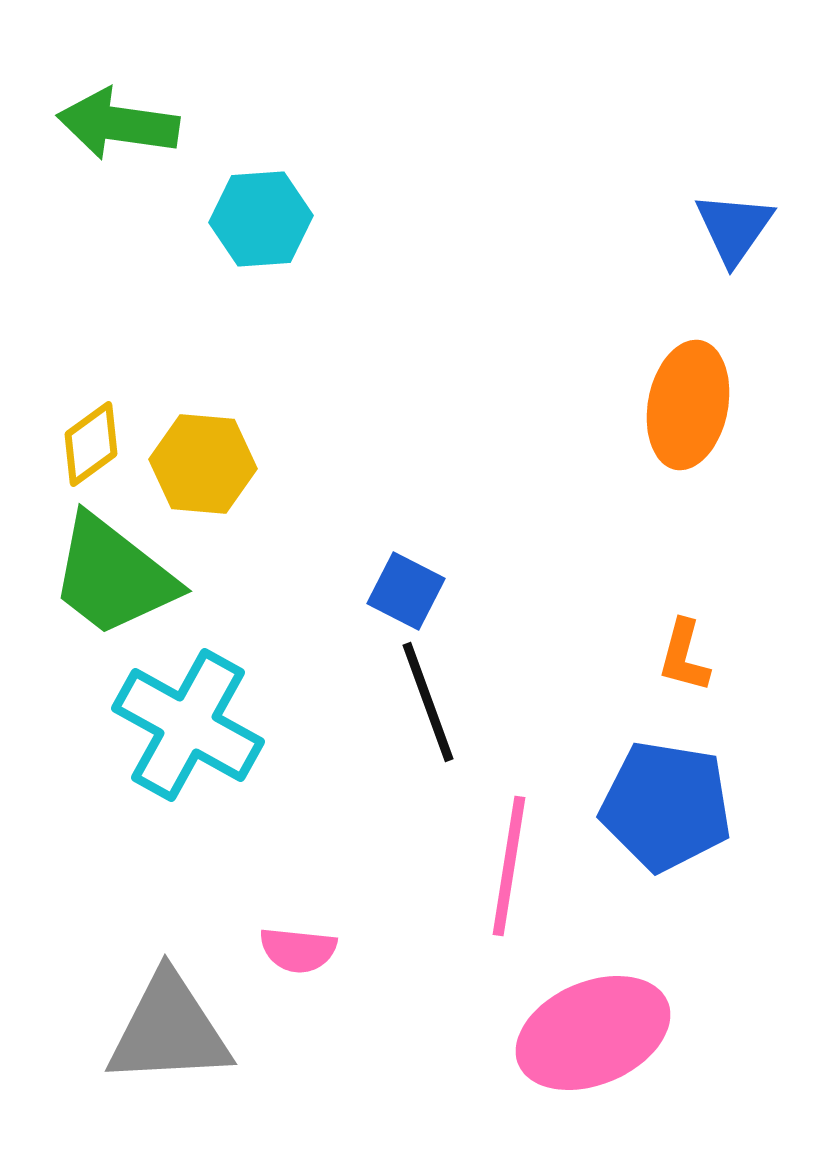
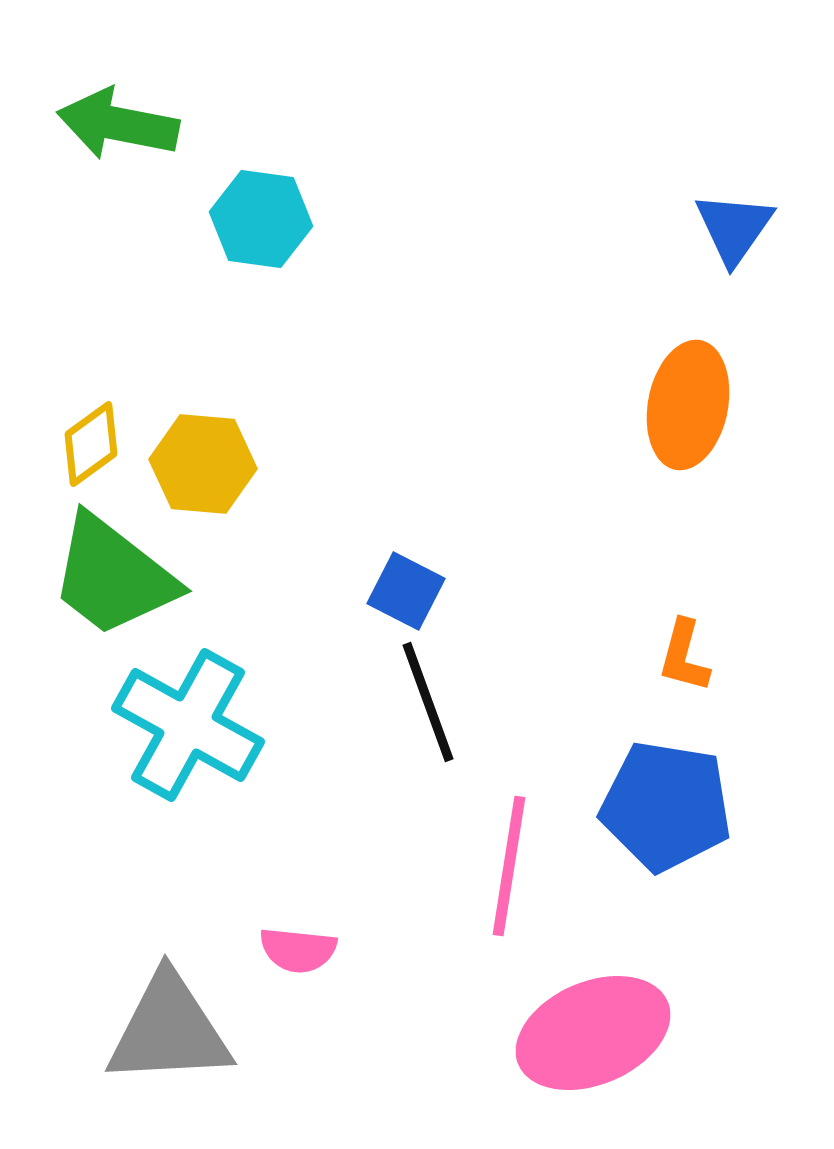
green arrow: rotated 3 degrees clockwise
cyan hexagon: rotated 12 degrees clockwise
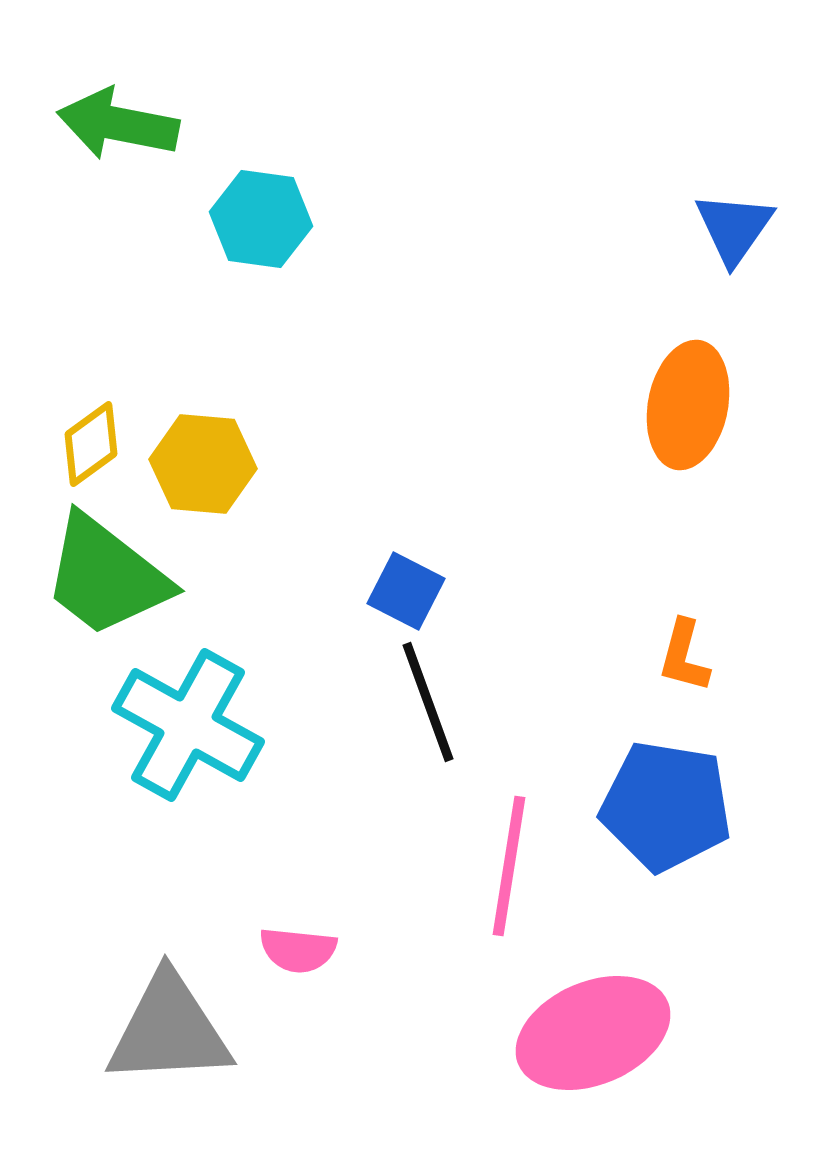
green trapezoid: moved 7 px left
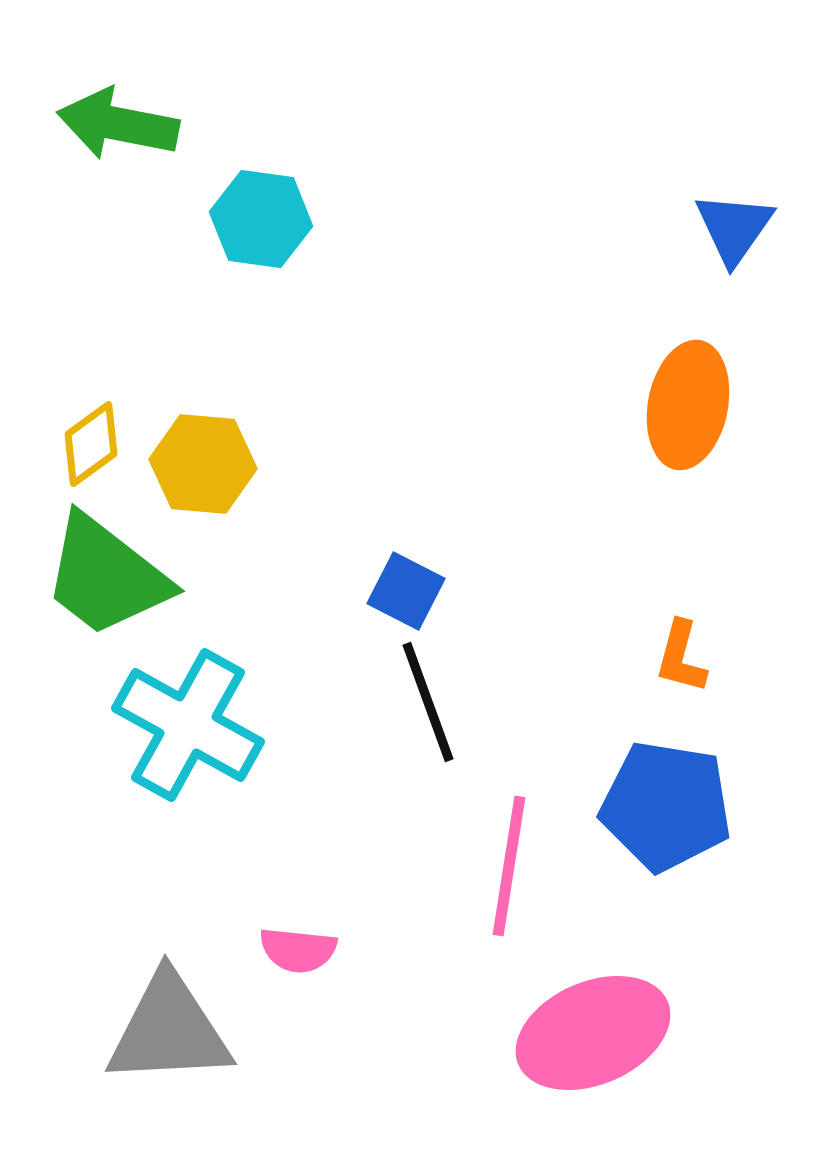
orange L-shape: moved 3 px left, 1 px down
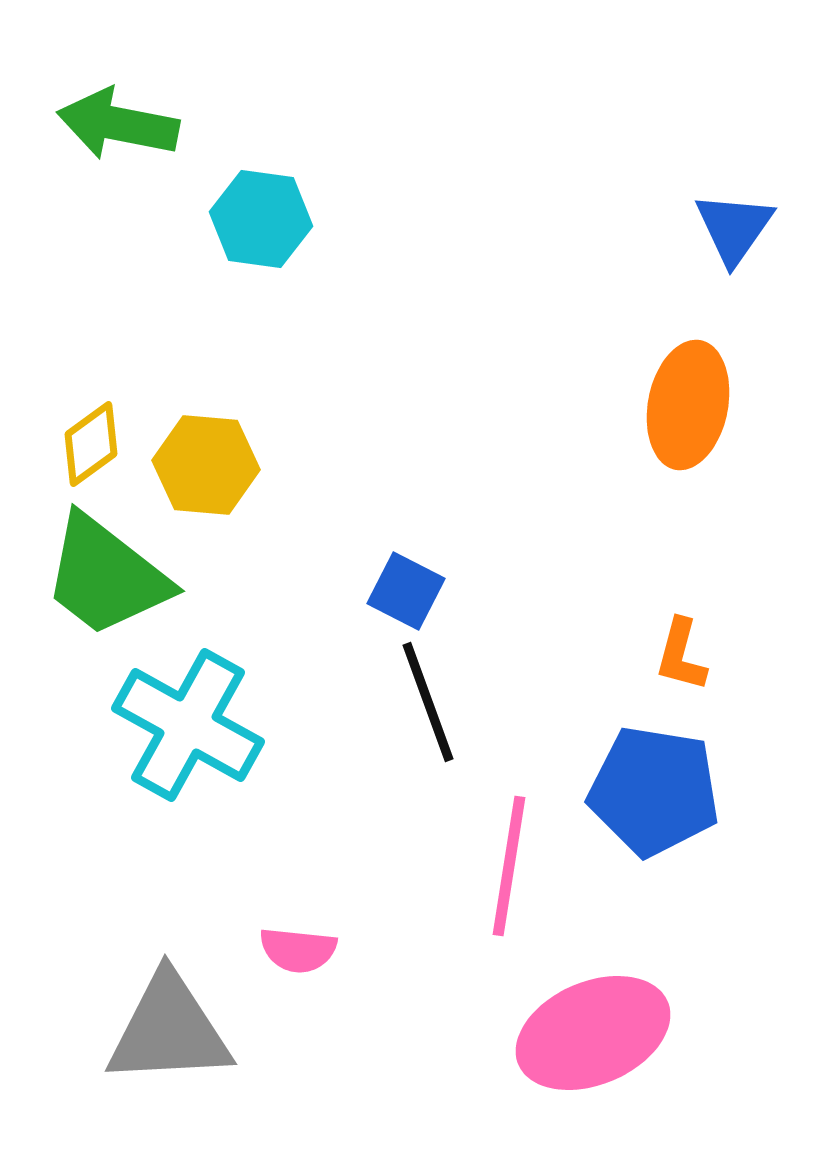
yellow hexagon: moved 3 px right, 1 px down
orange L-shape: moved 2 px up
blue pentagon: moved 12 px left, 15 px up
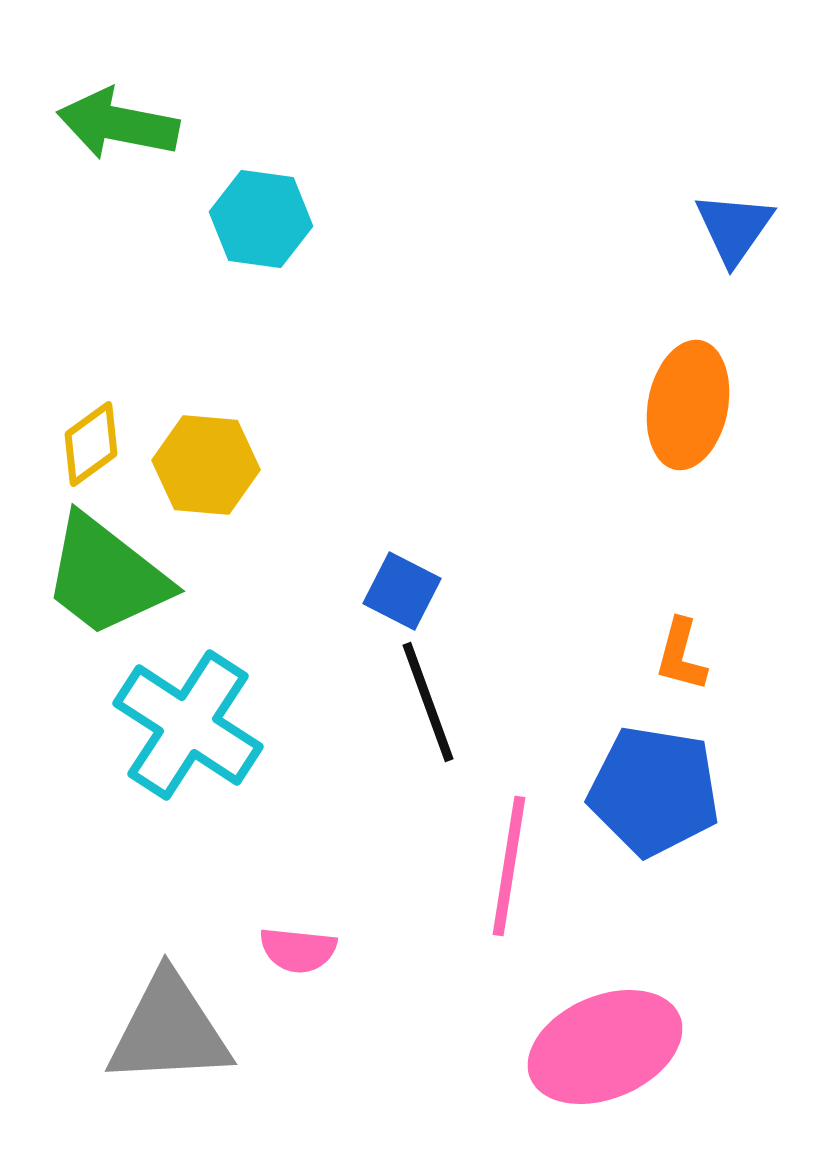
blue square: moved 4 px left
cyan cross: rotated 4 degrees clockwise
pink ellipse: moved 12 px right, 14 px down
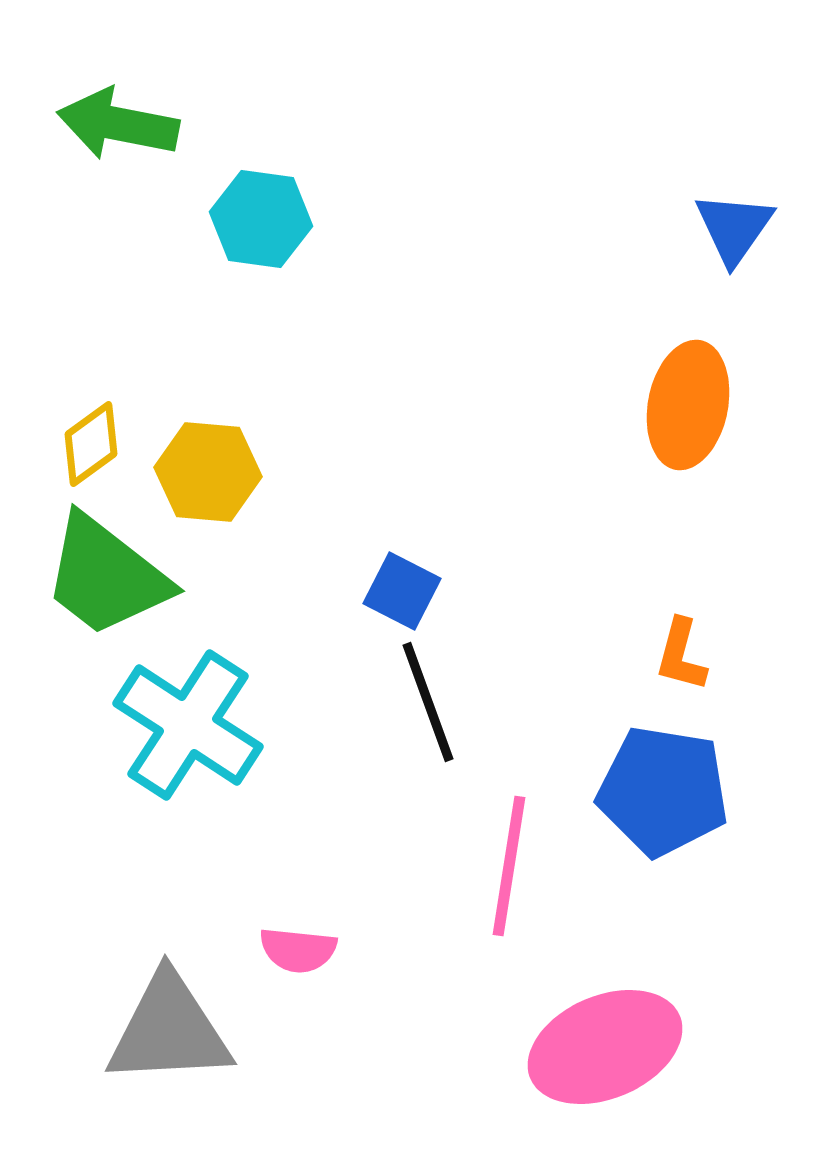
yellow hexagon: moved 2 px right, 7 px down
blue pentagon: moved 9 px right
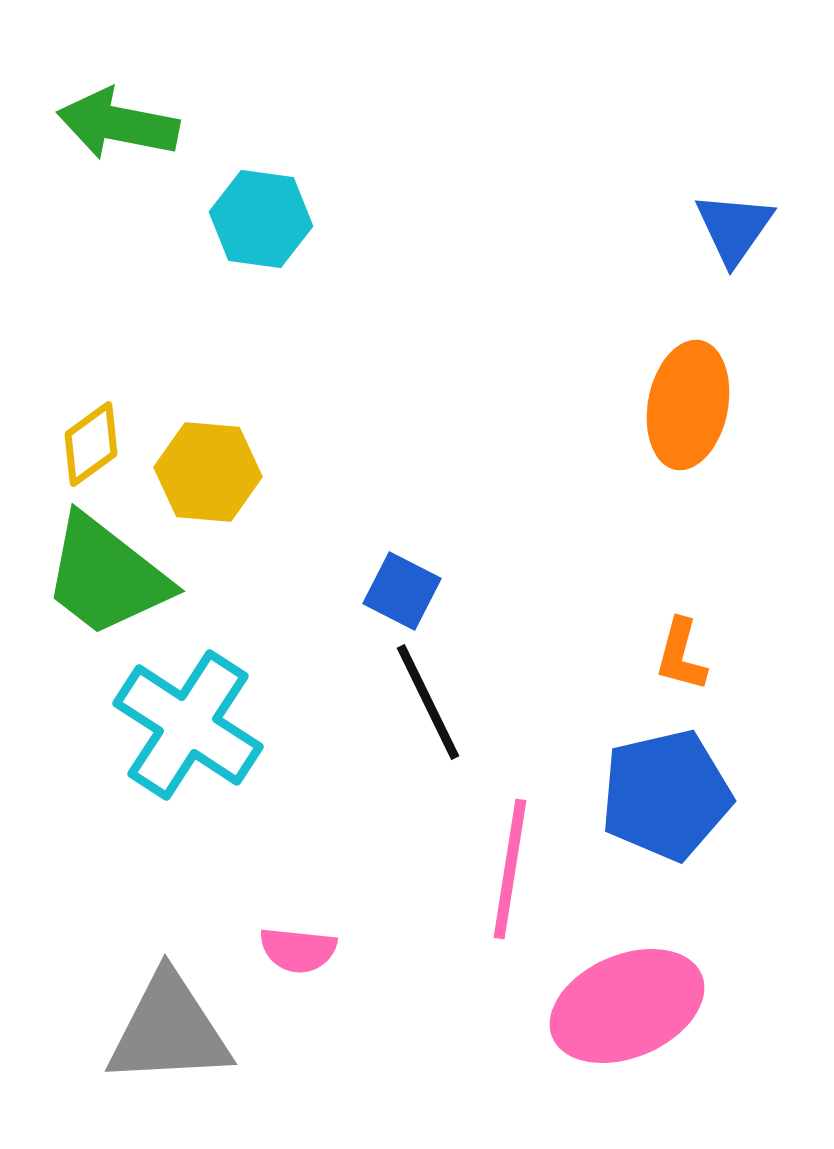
black line: rotated 6 degrees counterclockwise
blue pentagon: moved 3 px right, 4 px down; rotated 22 degrees counterclockwise
pink line: moved 1 px right, 3 px down
pink ellipse: moved 22 px right, 41 px up
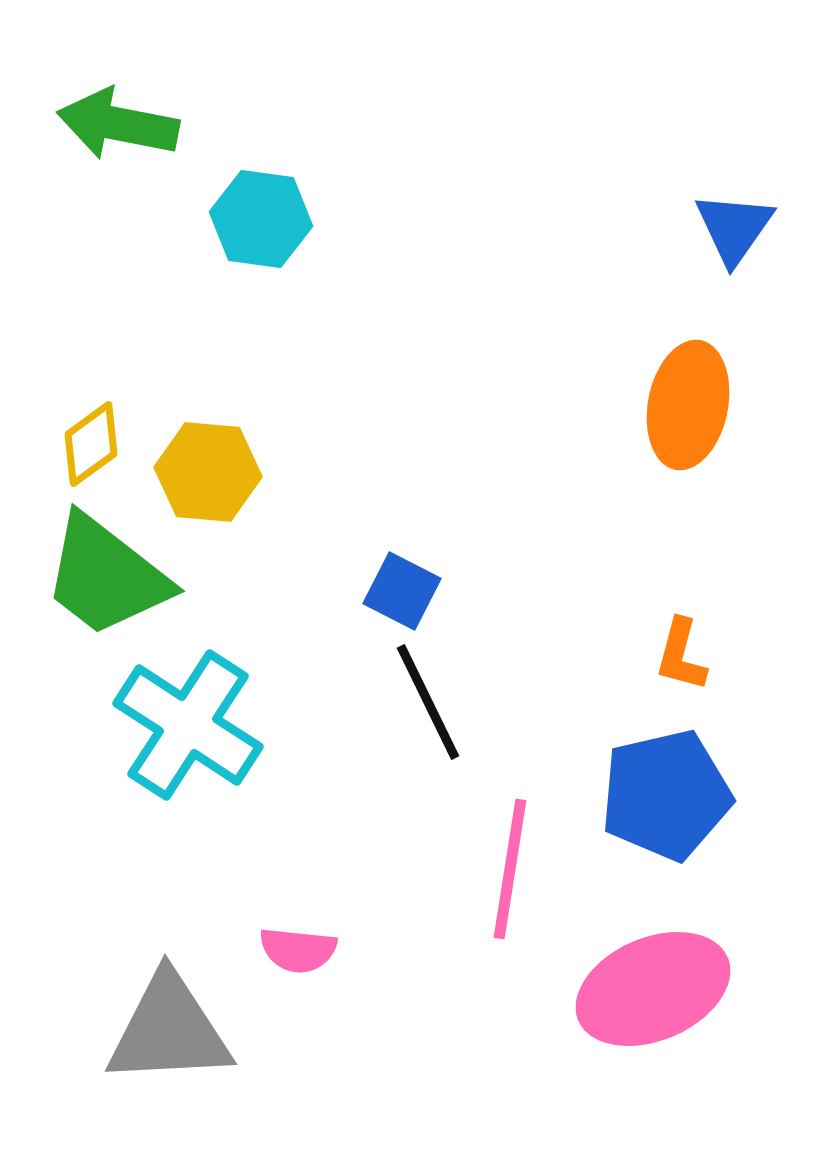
pink ellipse: moved 26 px right, 17 px up
